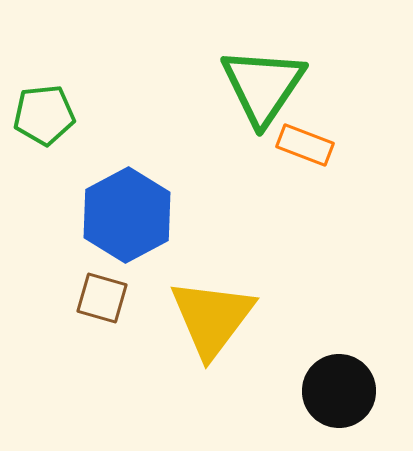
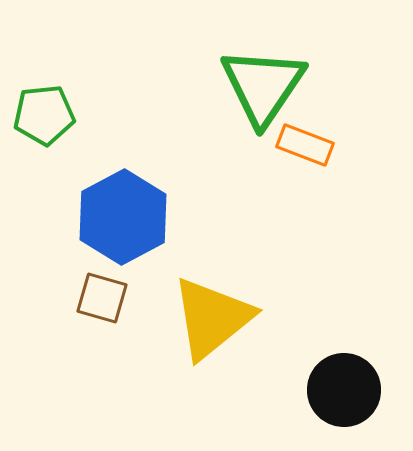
blue hexagon: moved 4 px left, 2 px down
yellow triangle: rotated 14 degrees clockwise
black circle: moved 5 px right, 1 px up
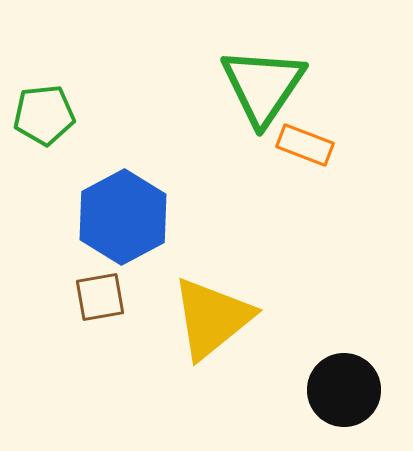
brown square: moved 2 px left, 1 px up; rotated 26 degrees counterclockwise
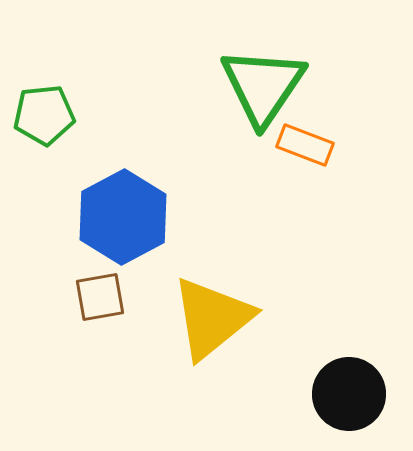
black circle: moved 5 px right, 4 px down
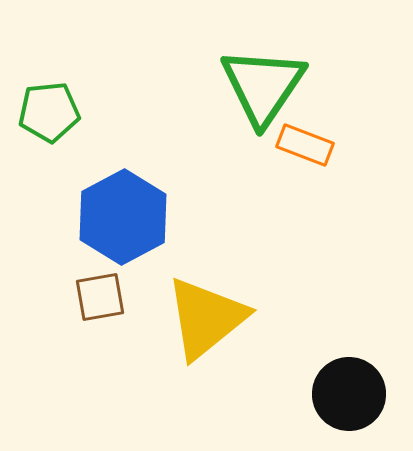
green pentagon: moved 5 px right, 3 px up
yellow triangle: moved 6 px left
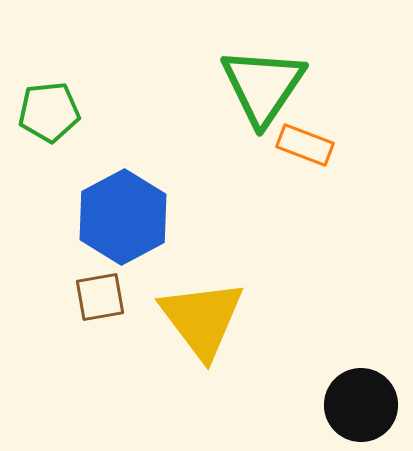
yellow triangle: moved 4 px left, 1 px down; rotated 28 degrees counterclockwise
black circle: moved 12 px right, 11 px down
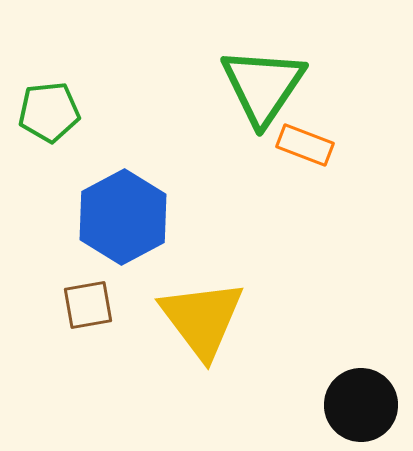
brown square: moved 12 px left, 8 px down
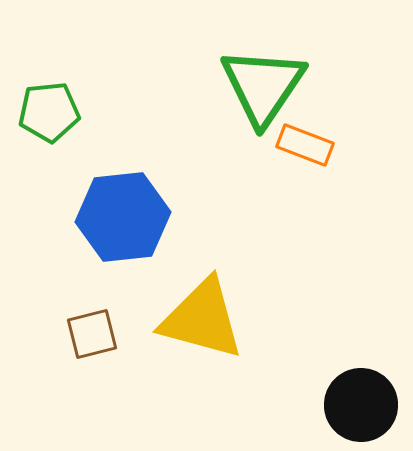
blue hexagon: rotated 22 degrees clockwise
brown square: moved 4 px right, 29 px down; rotated 4 degrees counterclockwise
yellow triangle: rotated 38 degrees counterclockwise
